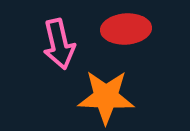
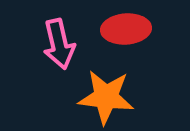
orange star: rotated 4 degrees clockwise
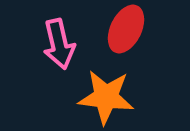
red ellipse: rotated 60 degrees counterclockwise
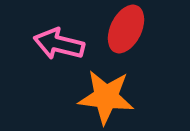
pink arrow: rotated 117 degrees clockwise
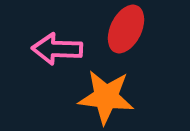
pink arrow: moved 2 px left, 5 px down; rotated 12 degrees counterclockwise
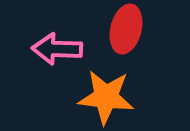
red ellipse: rotated 12 degrees counterclockwise
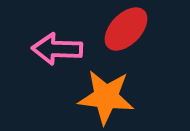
red ellipse: rotated 30 degrees clockwise
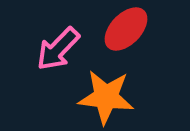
pink arrow: moved 1 px right; rotated 48 degrees counterclockwise
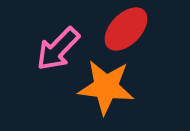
orange star: moved 10 px up
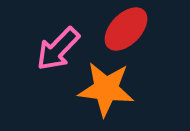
orange star: moved 2 px down
